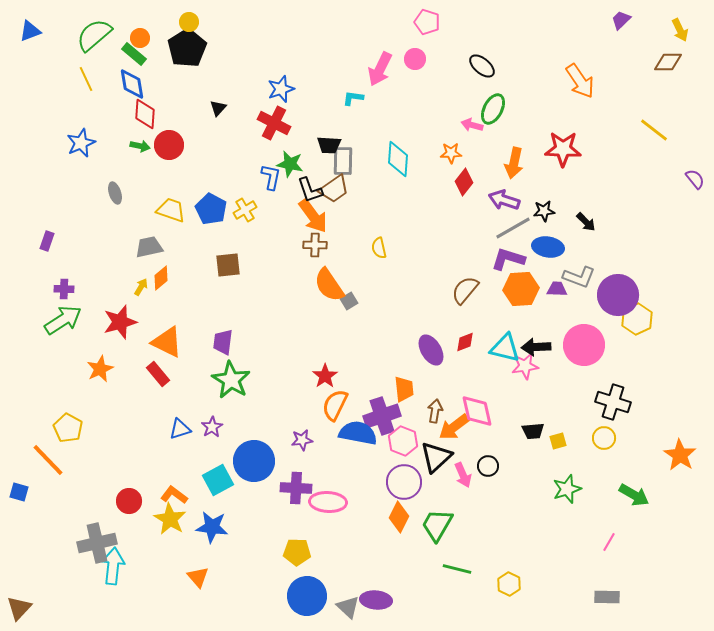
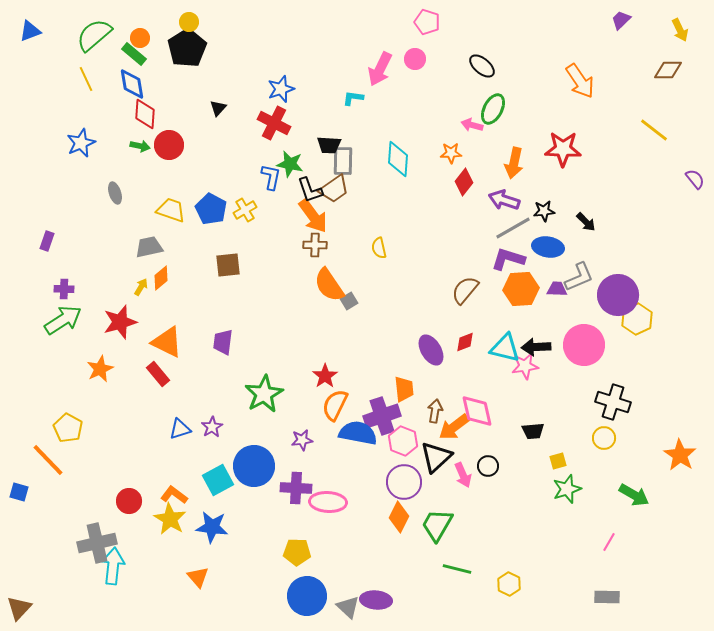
brown diamond at (668, 62): moved 8 px down
gray L-shape at (579, 277): rotated 44 degrees counterclockwise
green star at (231, 380): moved 33 px right, 14 px down; rotated 12 degrees clockwise
yellow square at (558, 441): moved 20 px down
blue circle at (254, 461): moved 5 px down
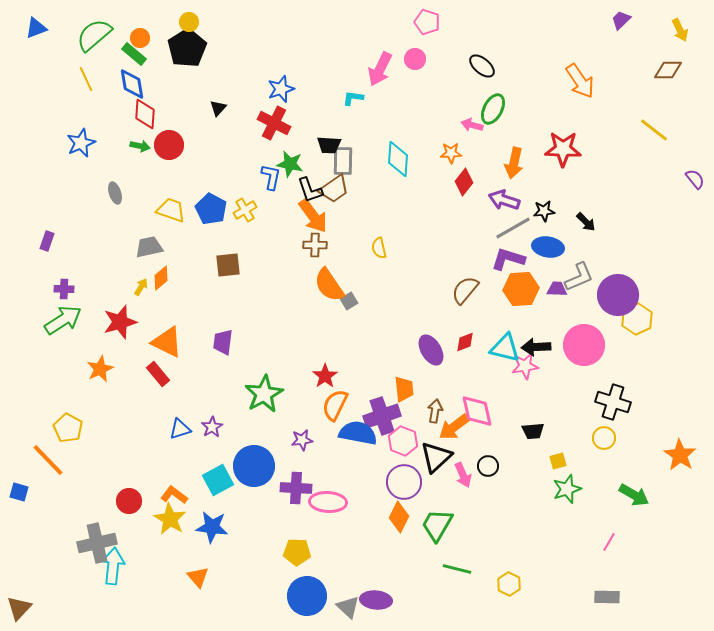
blue triangle at (30, 31): moved 6 px right, 3 px up
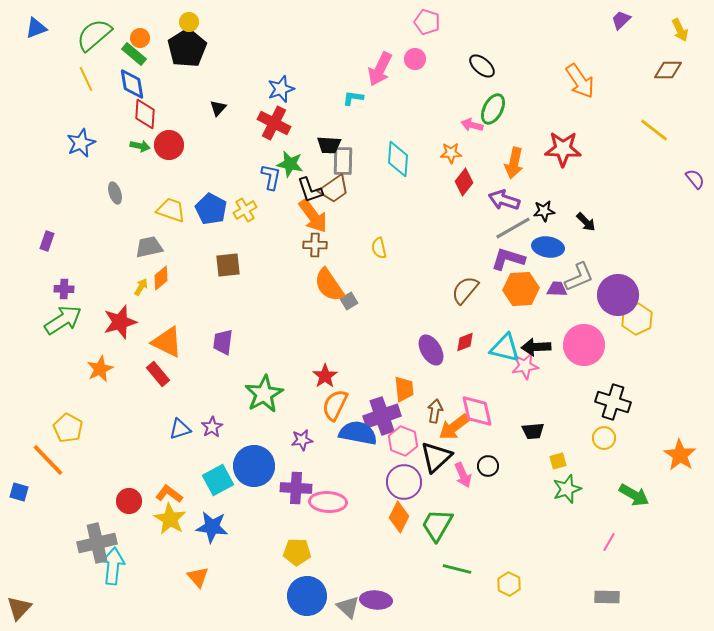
orange L-shape at (174, 495): moved 5 px left, 1 px up
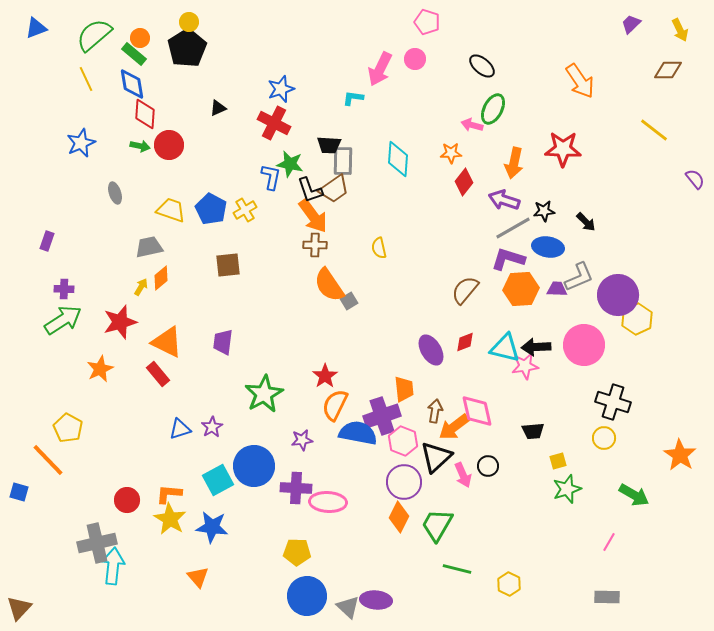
purple trapezoid at (621, 20): moved 10 px right, 4 px down
black triangle at (218, 108): rotated 24 degrees clockwise
orange L-shape at (169, 494): rotated 32 degrees counterclockwise
red circle at (129, 501): moved 2 px left, 1 px up
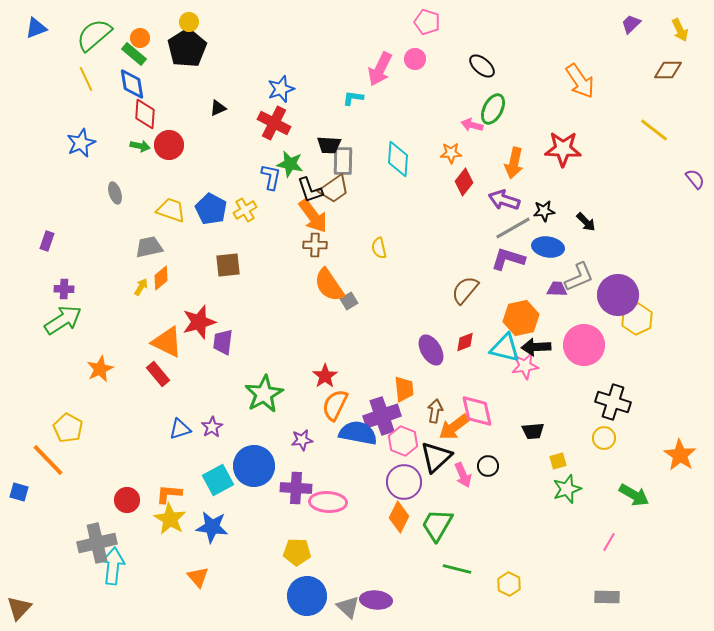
orange hexagon at (521, 289): moved 29 px down; rotated 8 degrees counterclockwise
red star at (120, 322): moved 79 px right
